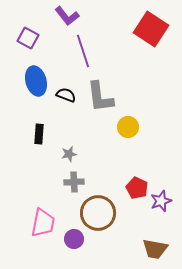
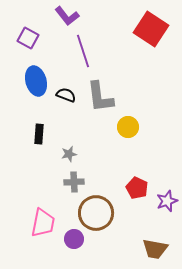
purple star: moved 6 px right
brown circle: moved 2 px left
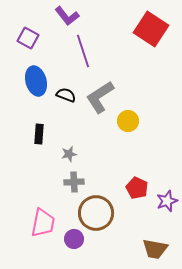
gray L-shape: rotated 64 degrees clockwise
yellow circle: moved 6 px up
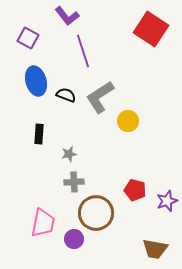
red pentagon: moved 2 px left, 2 px down; rotated 10 degrees counterclockwise
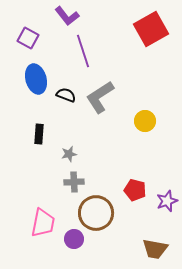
red square: rotated 28 degrees clockwise
blue ellipse: moved 2 px up
yellow circle: moved 17 px right
